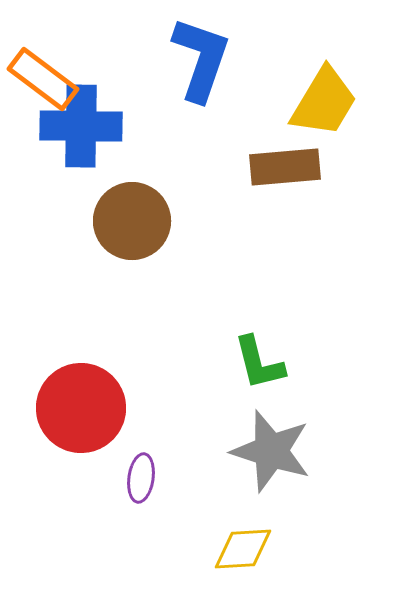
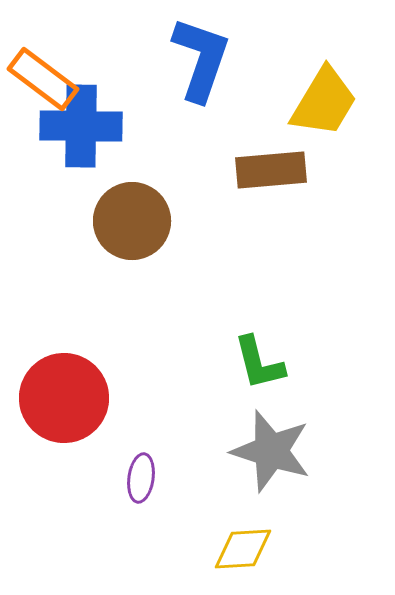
brown rectangle: moved 14 px left, 3 px down
red circle: moved 17 px left, 10 px up
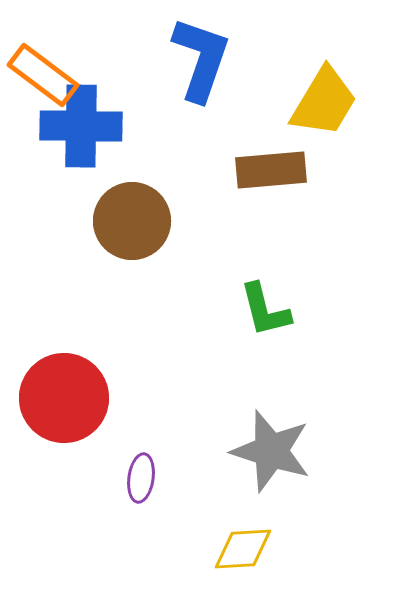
orange rectangle: moved 4 px up
green L-shape: moved 6 px right, 53 px up
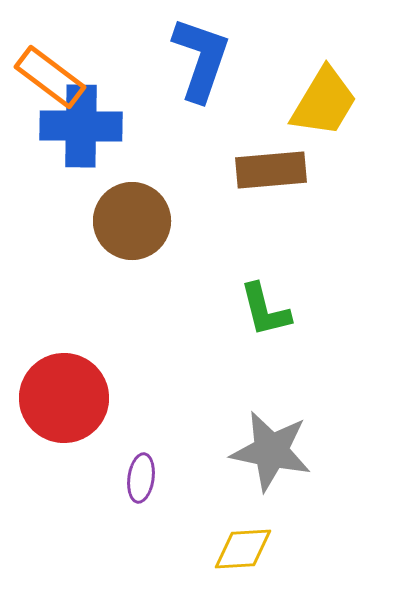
orange rectangle: moved 7 px right, 2 px down
gray star: rotated 6 degrees counterclockwise
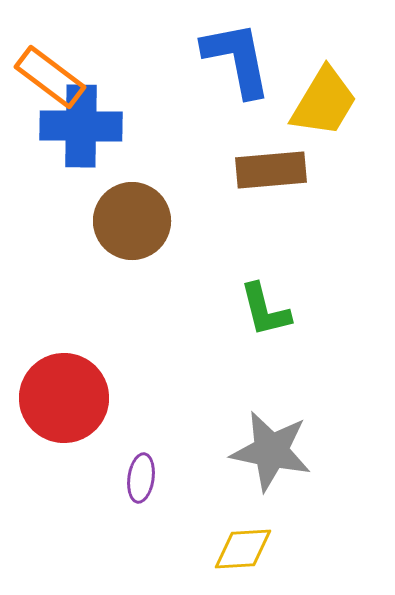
blue L-shape: moved 36 px right; rotated 30 degrees counterclockwise
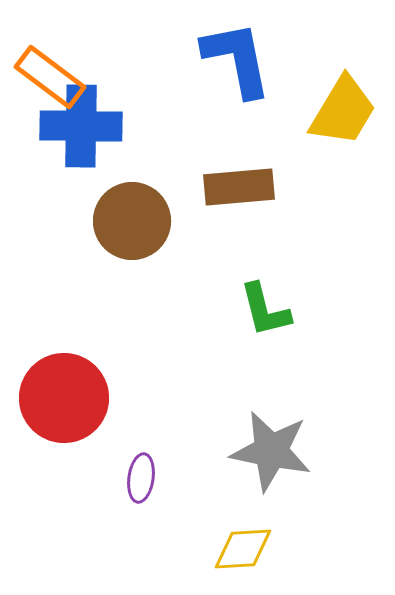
yellow trapezoid: moved 19 px right, 9 px down
brown rectangle: moved 32 px left, 17 px down
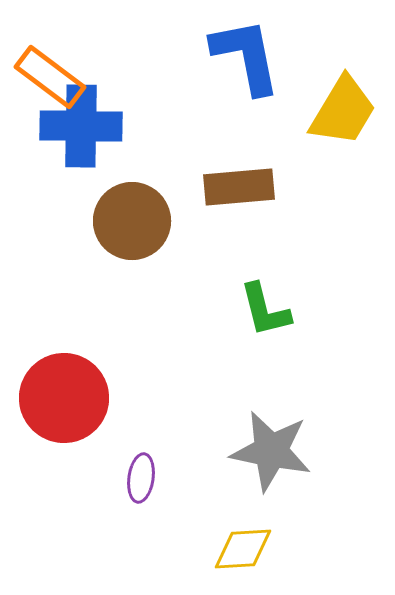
blue L-shape: moved 9 px right, 3 px up
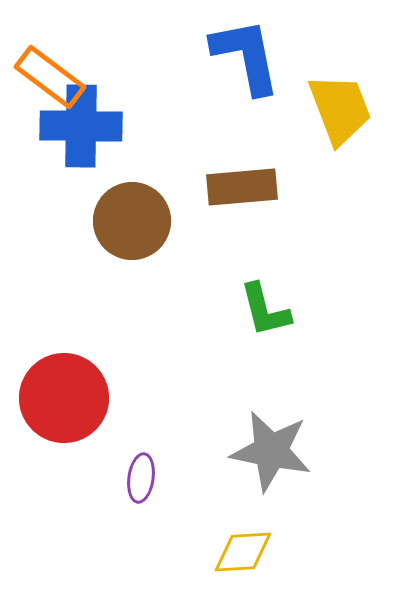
yellow trapezoid: moved 3 px left, 2 px up; rotated 52 degrees counterclockwise
brown rectangle: moved 3 px right
yellow diamond: moved 3 px down
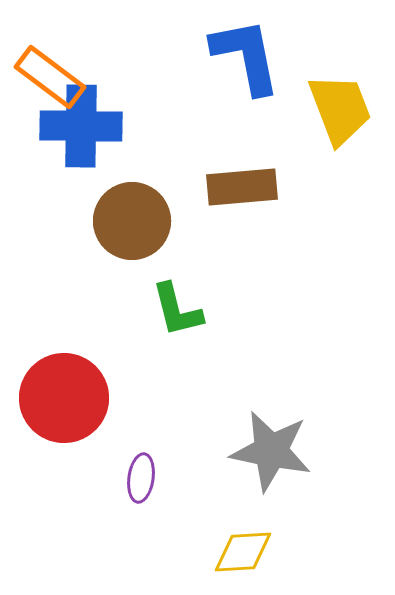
green L-shape: moved 88 px left
